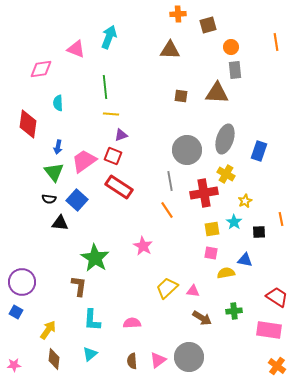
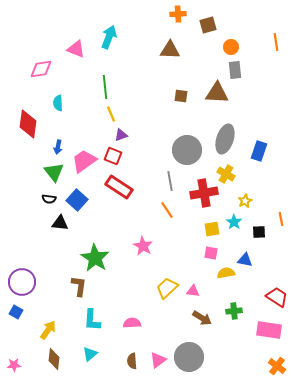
yellow line at (111, 114): rotated 63 degrees clockwise
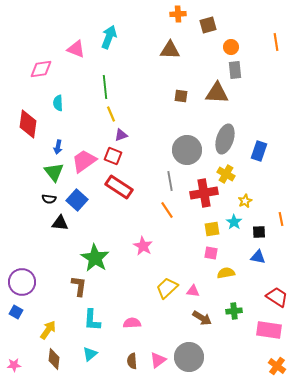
blue triangle at (245, 260): moved 13 px right, 3 px up
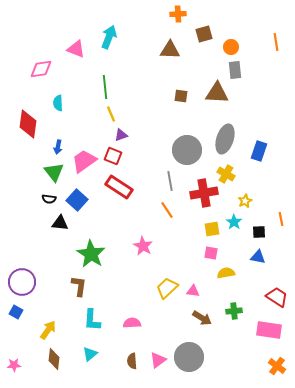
brown square at (208, 25): moved 4 px left, 9 px down
green star at (95, 258): moved 4 px left, 4 px up
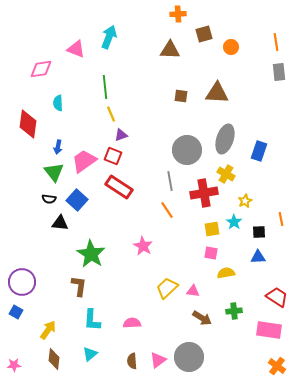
gray rectangle at (235, 70): moved 44 px right, 2 px down
blue triangle at (258, 257): rotated 14 degrees counterclockwise
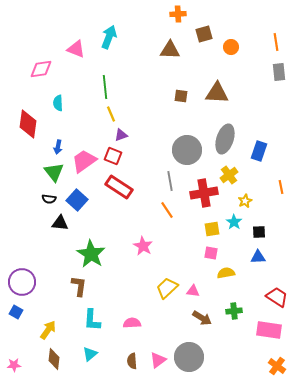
yellow cross at (226, 174): moved 3 px right, 1 px down; rotated 24 degrees clockwise
orange line at (281, 219): moved 32 px up
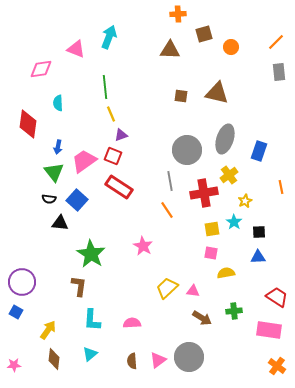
orange line at (276, 42): rotated 54 degrees clockwise
brown triangle at (217, 93): rotated 10 degrees clockwise
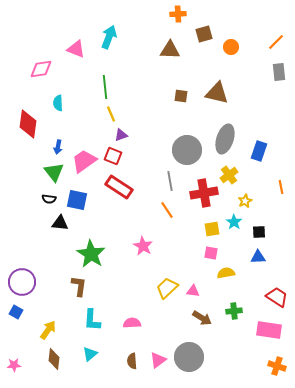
blue square at (77, 200): rotated 30 degrees counterclockwise
orange cross at (277, 366): rotated 18 degrees counterclockwise
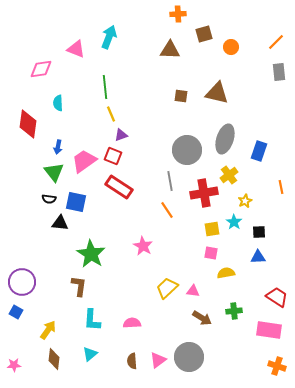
blue square at (77, 200): moved 1 px left, 2 px down
